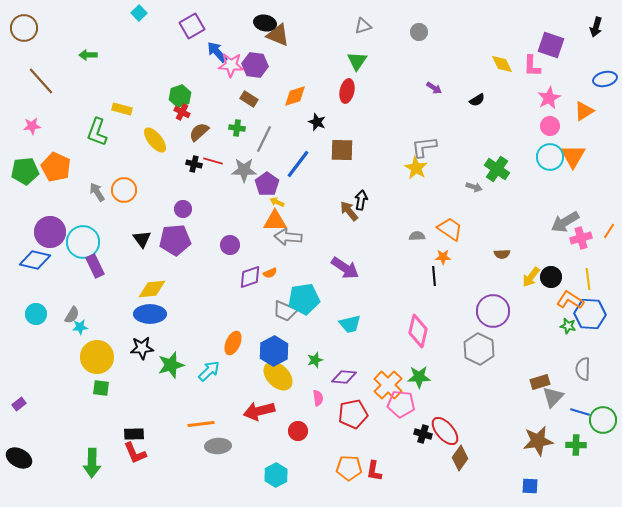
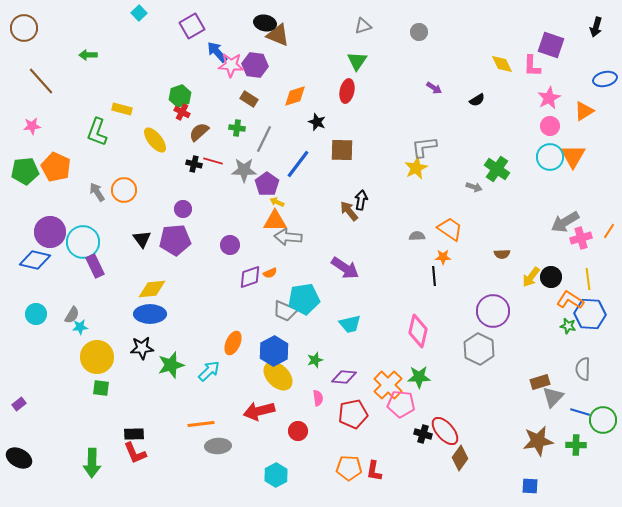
yellow star at (416, 168): rotated 15 degrees clockwise
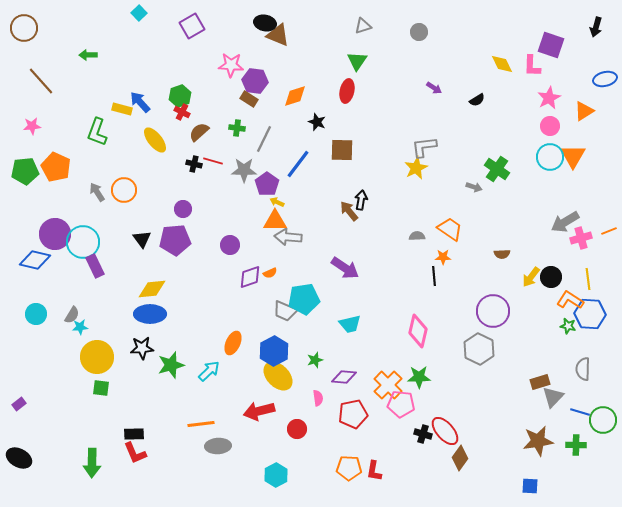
blue arrow at (217, 52): moved 77 px left, 50 px down
purple hexagon at (255, 65): moved 16 px down
orange line at (609, 231): rotated 35 degrees clockwise
purple circle at (50, 232): moved 5 px right, 2 px down
red circle at (298, 431): moved 1 px left, 2 px up
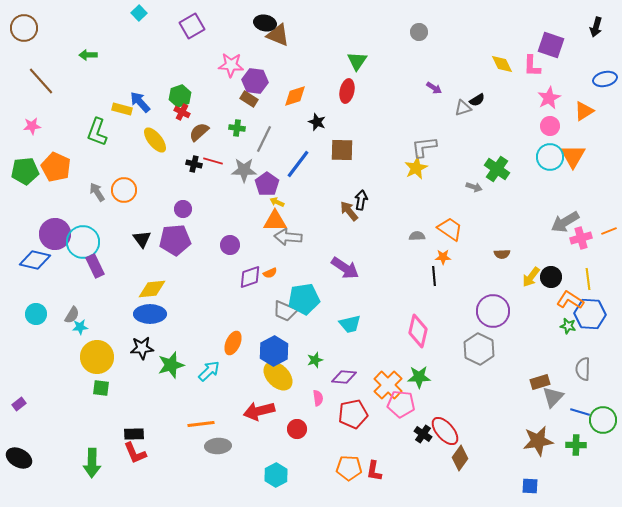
gray triangle at (363, 26): moved 100 px right, 82 px down
black cross at (423, 434): rotated 18 degrees clockwise
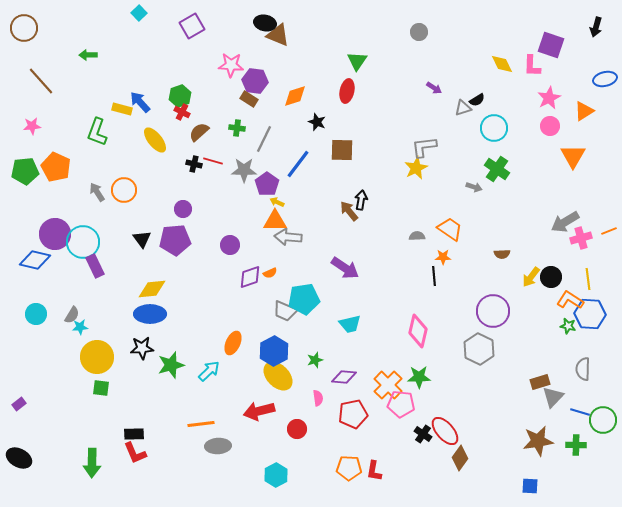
cyan circle at (550, 157): moved 56 px left, 29 px up
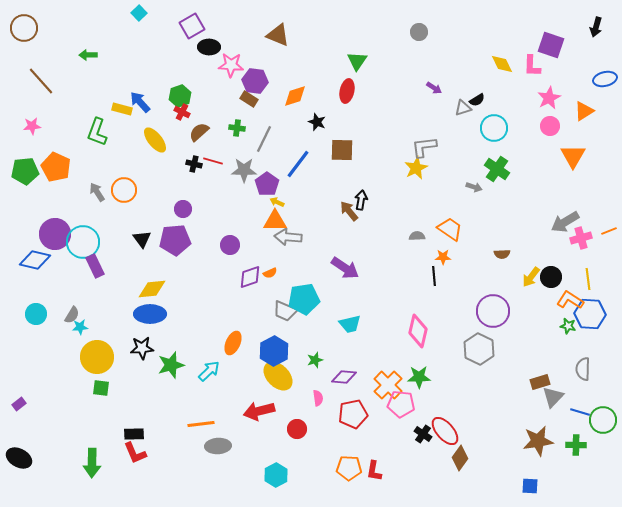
black ellipse at (265, 23): moved 56 px left, 24 px down; rotated 10 degrees counterclockwise
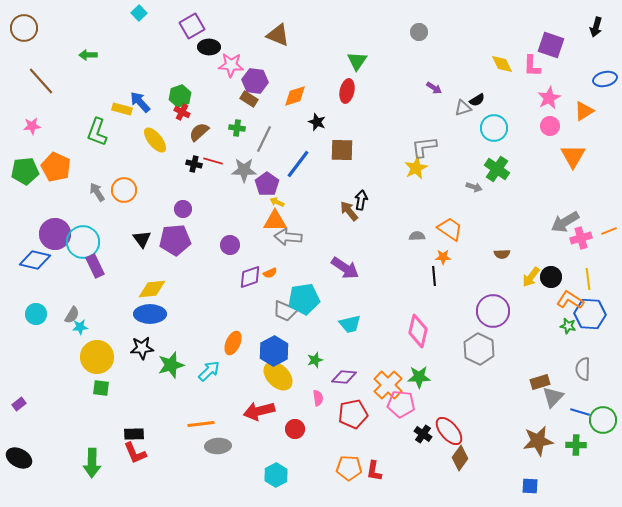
red circle at (297, 429): moved 2 px left
red ellipse at (445, 431): moved 4 px right
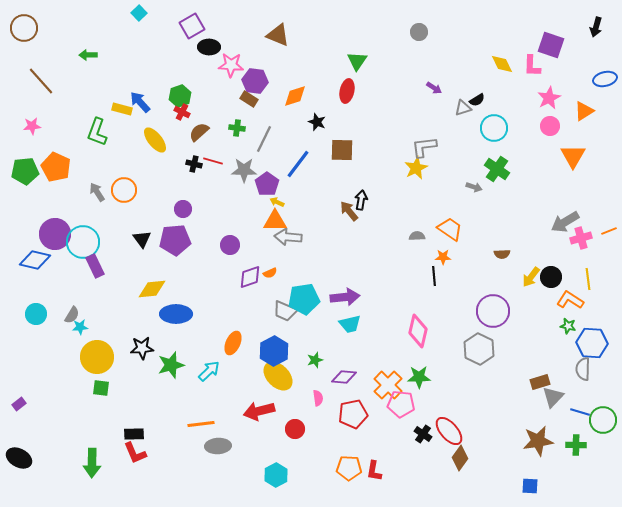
purple arrow at (345, 268): moved 29 px down; rotated 40 degrees counterclockwise
blue ellipse at (150, 314): moved 26 px right
blue hexagon at (590, 314): moved 2 px right, 29 px down
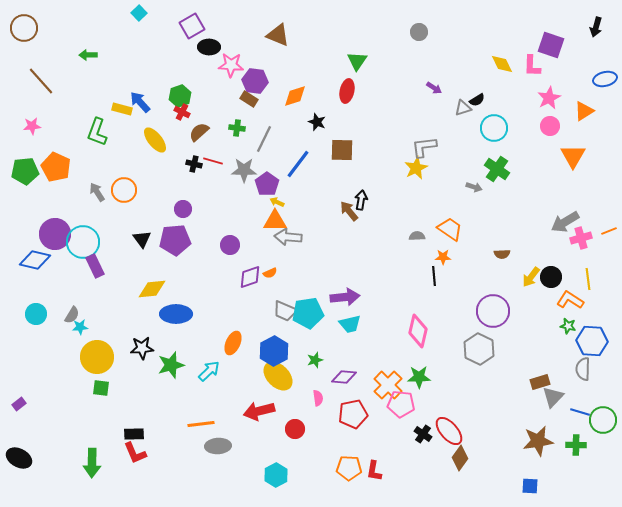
cyan pentagon at (304, 299): moved 4 px right, 14 px down
blue hexagon at (592, 343): moved 2 px up
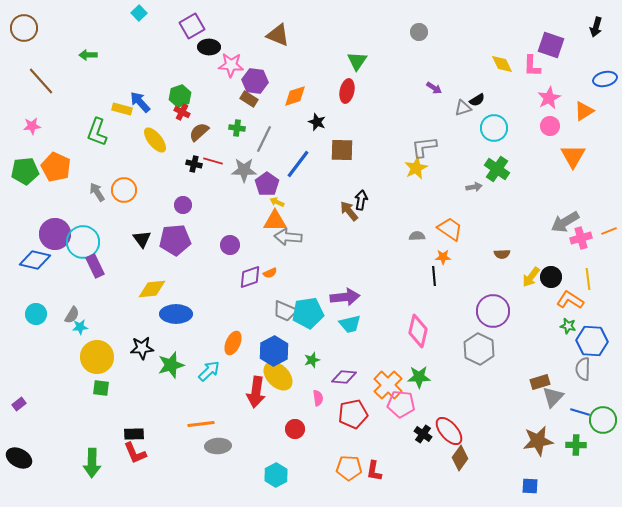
gray arrow at (474, 187): rotated 28 degrees counterclockwise
purple circle at (183, 209): moved 4 px up
green star at (315, 360): moved 3 px left
red arrow at (259, 411): moved 3 px left, 19 px up; rotated 68 degrees counterclockwise
